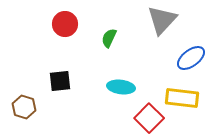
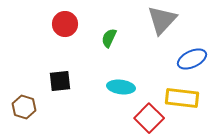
blue ellipse: moved 1 px right, 1 px down; rotated 12 degrees clockwise
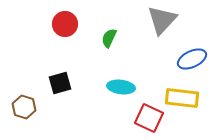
black square: moved 2 px down; rotated 10 degrees counterclockwise
red square: rotated 20 degrees counterclockwise
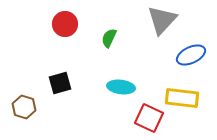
blue ellipse: moved 1 px left, 4 px up
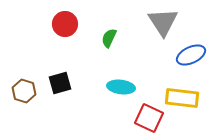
gray triangle: moved 1 px right, 2 px down; rotated 16 degrees counterclockwise
brown hexagon: moved 16 px up
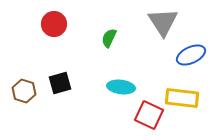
red circle: moved 11 px left
red square: moved 3 px up
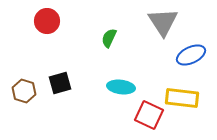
red circle: moved 7 px left, 3 px up
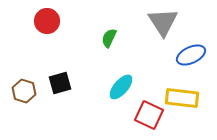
cyan ellipse: rotated 56 degrees counterclockwise
